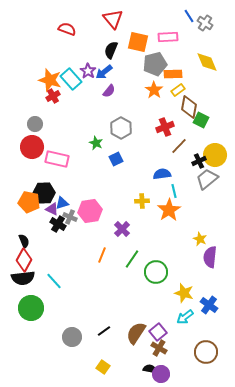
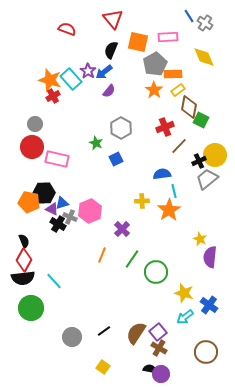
yellow diamond at (207, 62): moved 3 px left, 5 px up
gray pentagon at (155, 64): rotated 15 degrees counterclockwise
pink hexagon at (90, 211): rotated 15 degrees counterclockwise
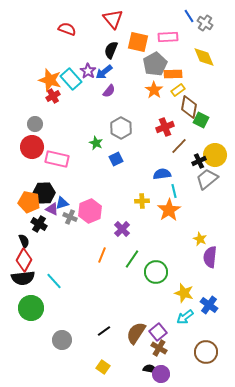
black cross at (58, 224): moved 19 px left
gray circle at (72, 337): moved 10 px left, 3 px down
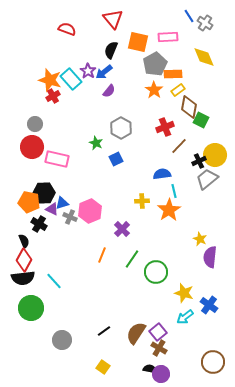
brown circle at (206, 352): moved 7 px right, 10 px down
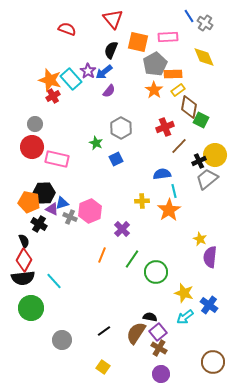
black semicircle at (150, 369): moved 52 px up
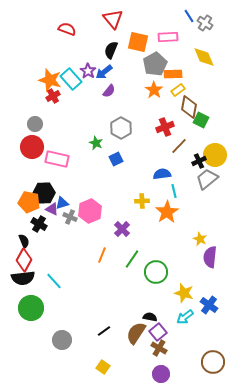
orange star at (169, 210): moved 2 px left, 2 px down
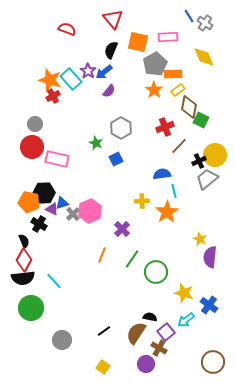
gray cross at (70, 217): moved 3 px right, 3 px up; rotated 24 degrees clockwise
cyan arrow at (185, 317): moved 1 px right, 3 px down
purple square at (158, 332): moved 8 px right
purple circle at (161, 374): moved 15 px left, 10 px up
